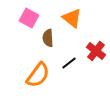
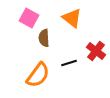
brown semicircle: moved 4 px left
black line: rotated 21 degrees clockwise
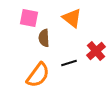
pink square: rotated 18 degrees counterclockwise
red cross: rotated 12 degrees clockwise
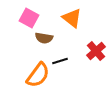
pink square: rotated 18 degrees clockwise
brown semicircle: rotated 78 degrees counterclockwise
black line: moved 9 px left, 2 px up
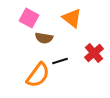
red cross: moved 2 px left, 2 px down
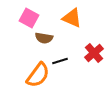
orange triangle: rotated 15 degrees counterclockwise
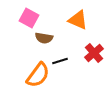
orange triangle: moved 6 px right, 2 px down
